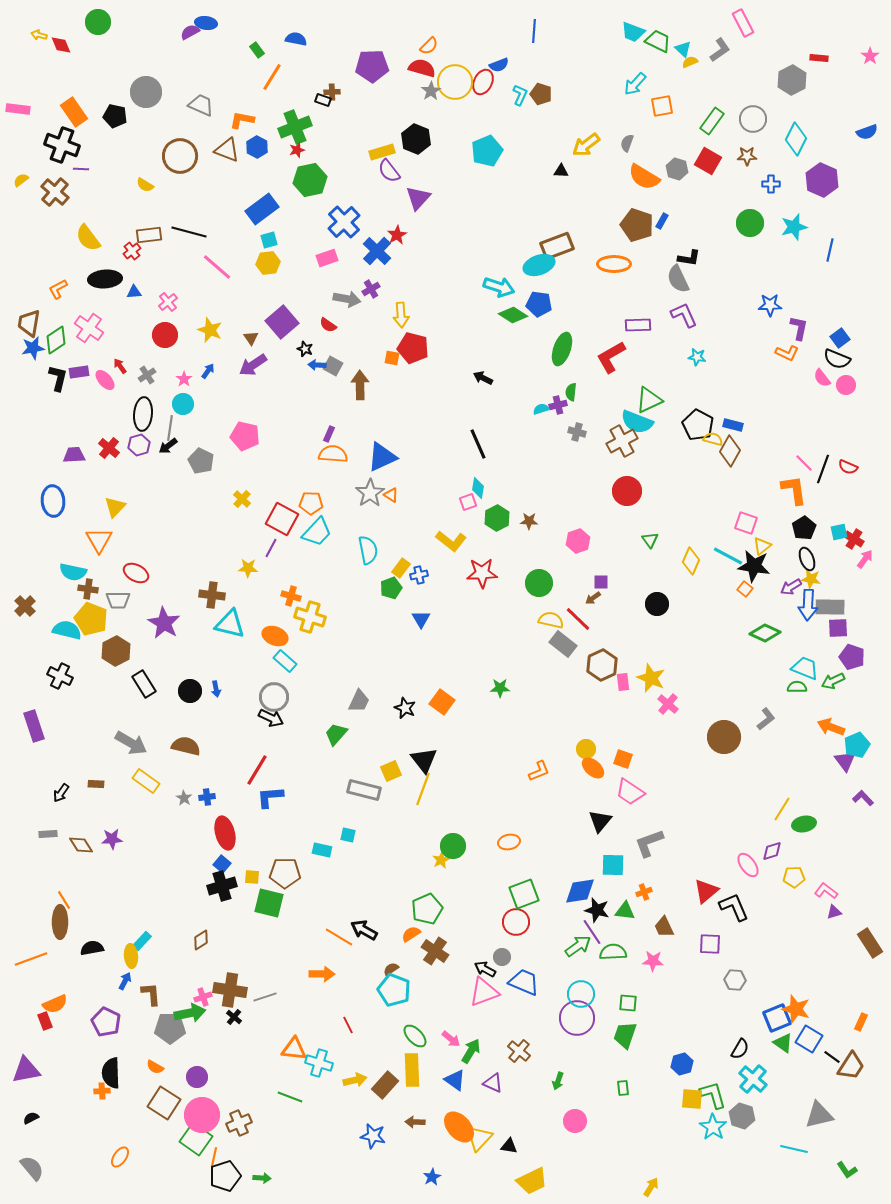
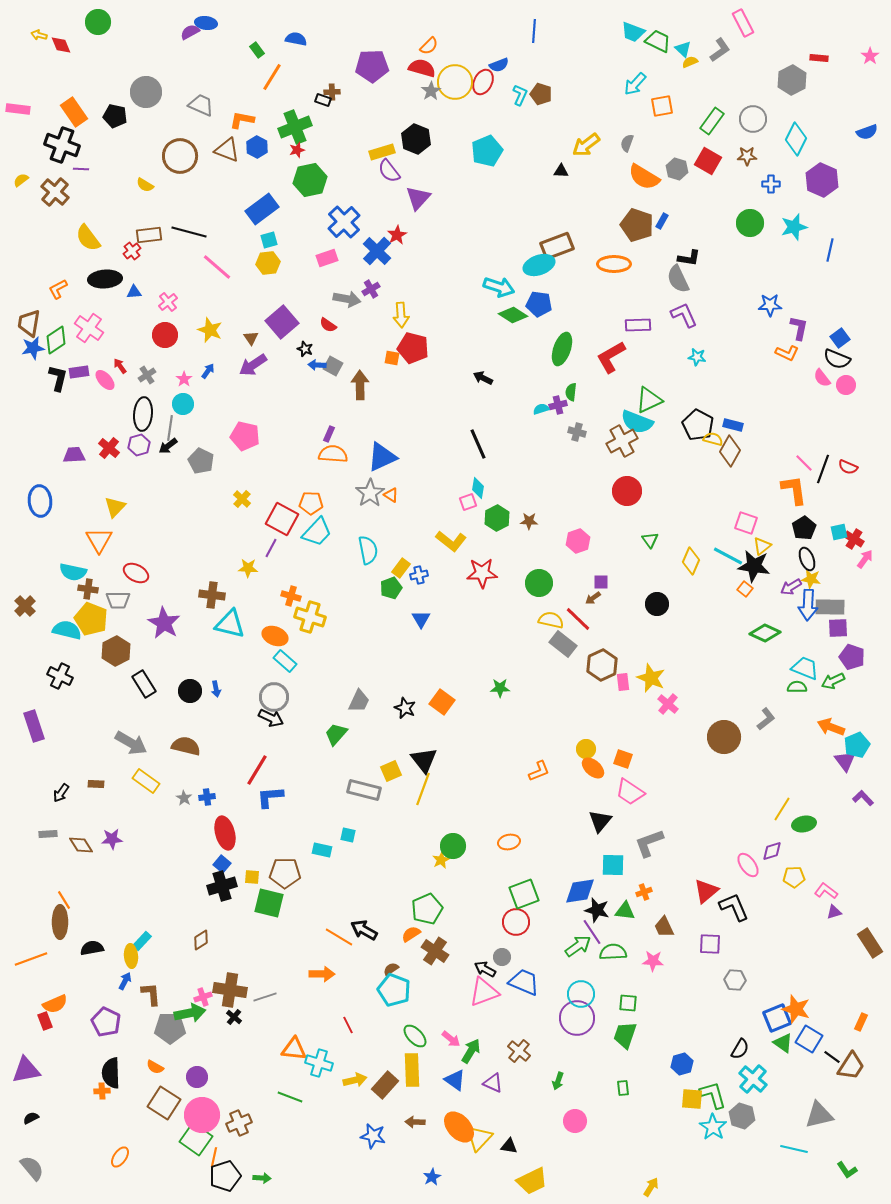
blue ellipse at (53, 501): moved 13 px left
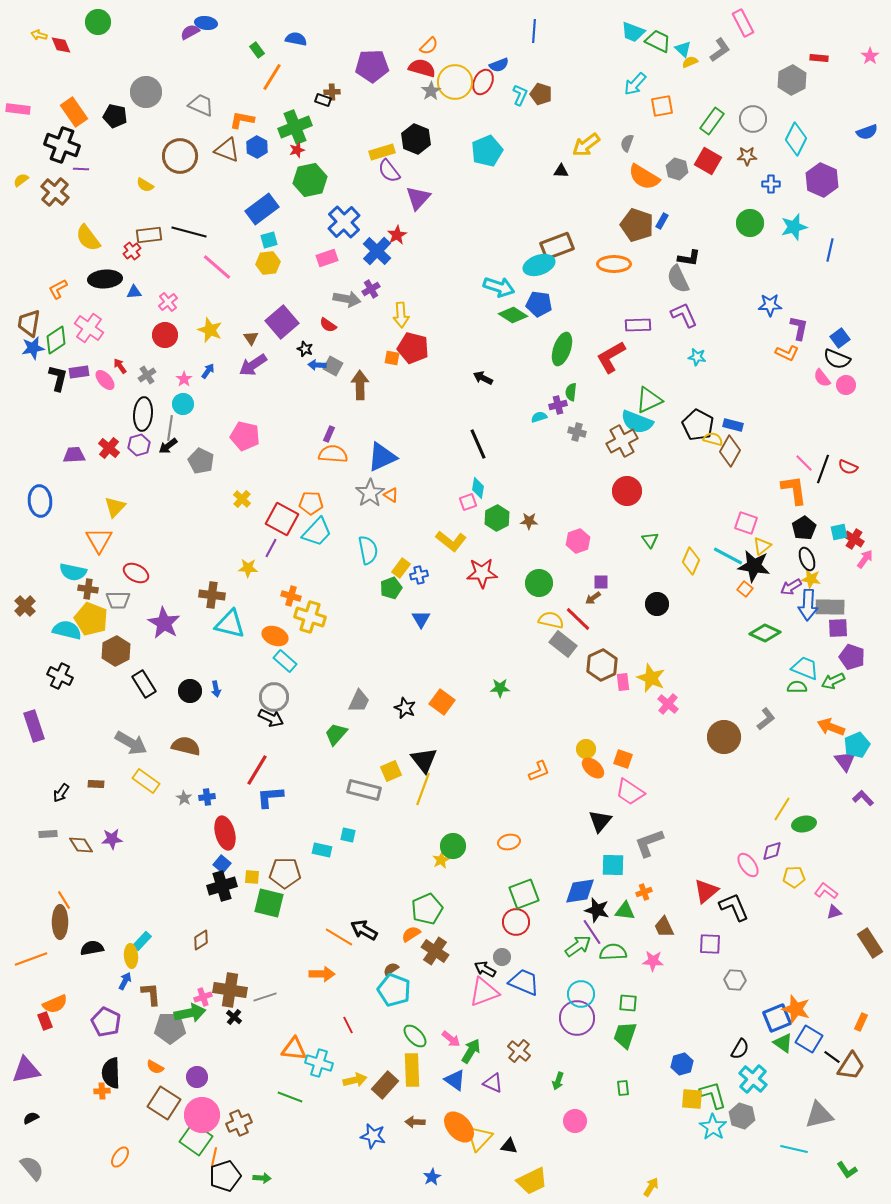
cyan semicircle at (541, 409): moved 2 px left, 8 px down
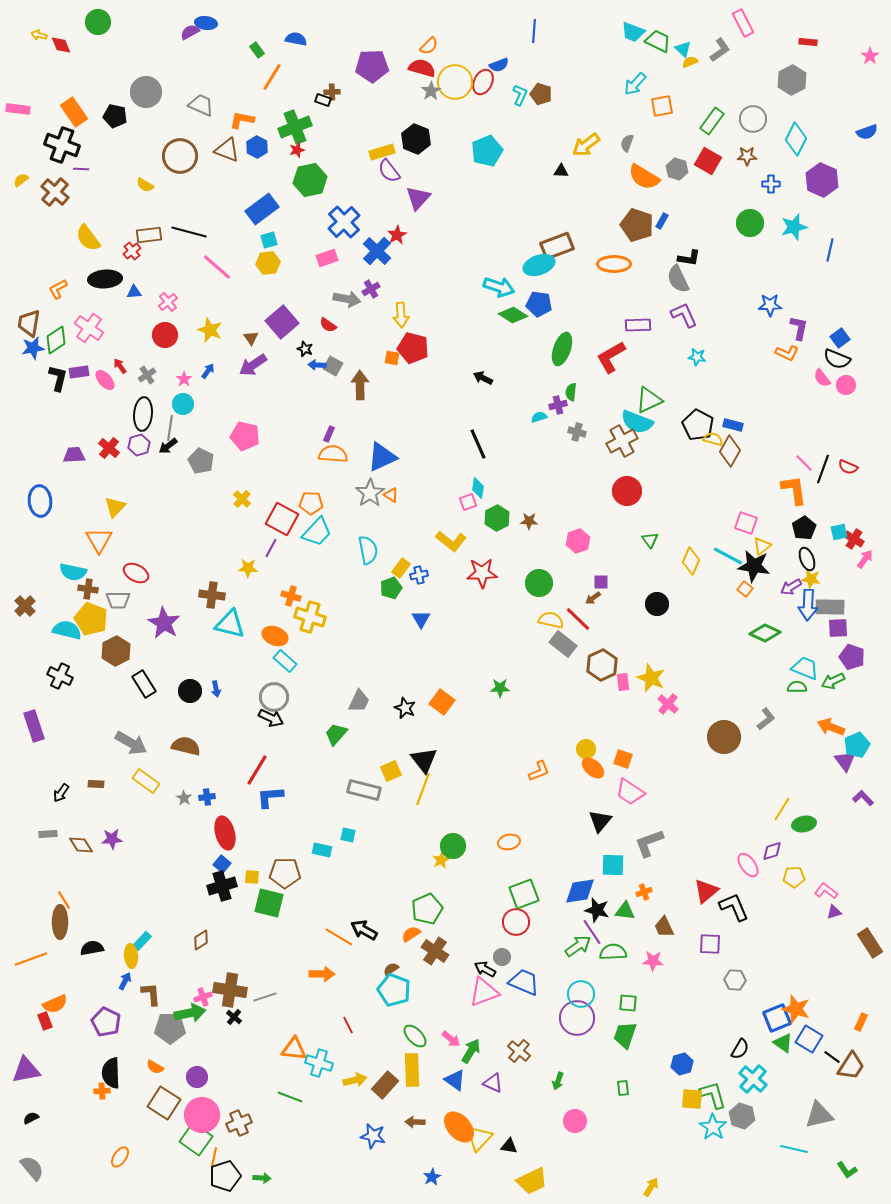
red rectangle at (819, 58): moved 11 px left, 16 px up
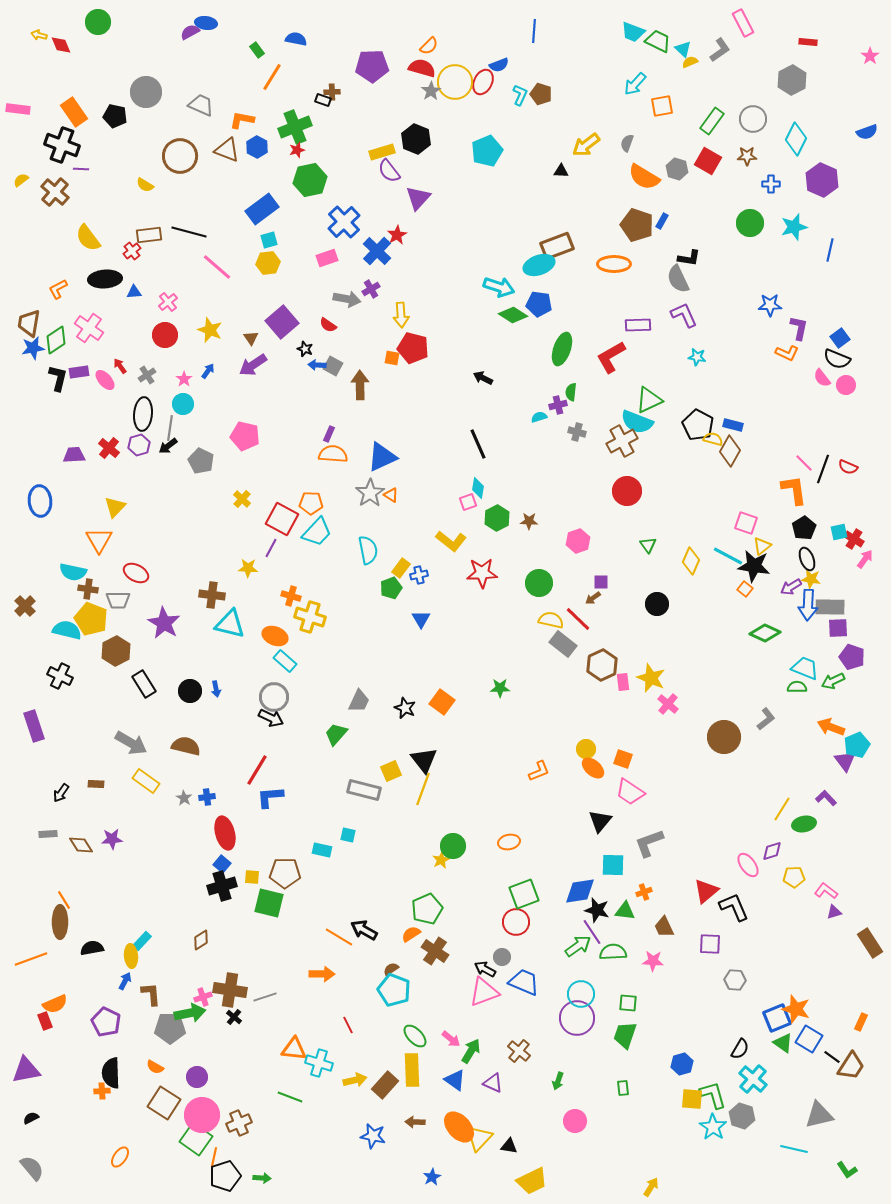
green triangle at (650, 540): moved 2 px left, 5 px down
purple L-shape at (863, 798): moved 37 px left
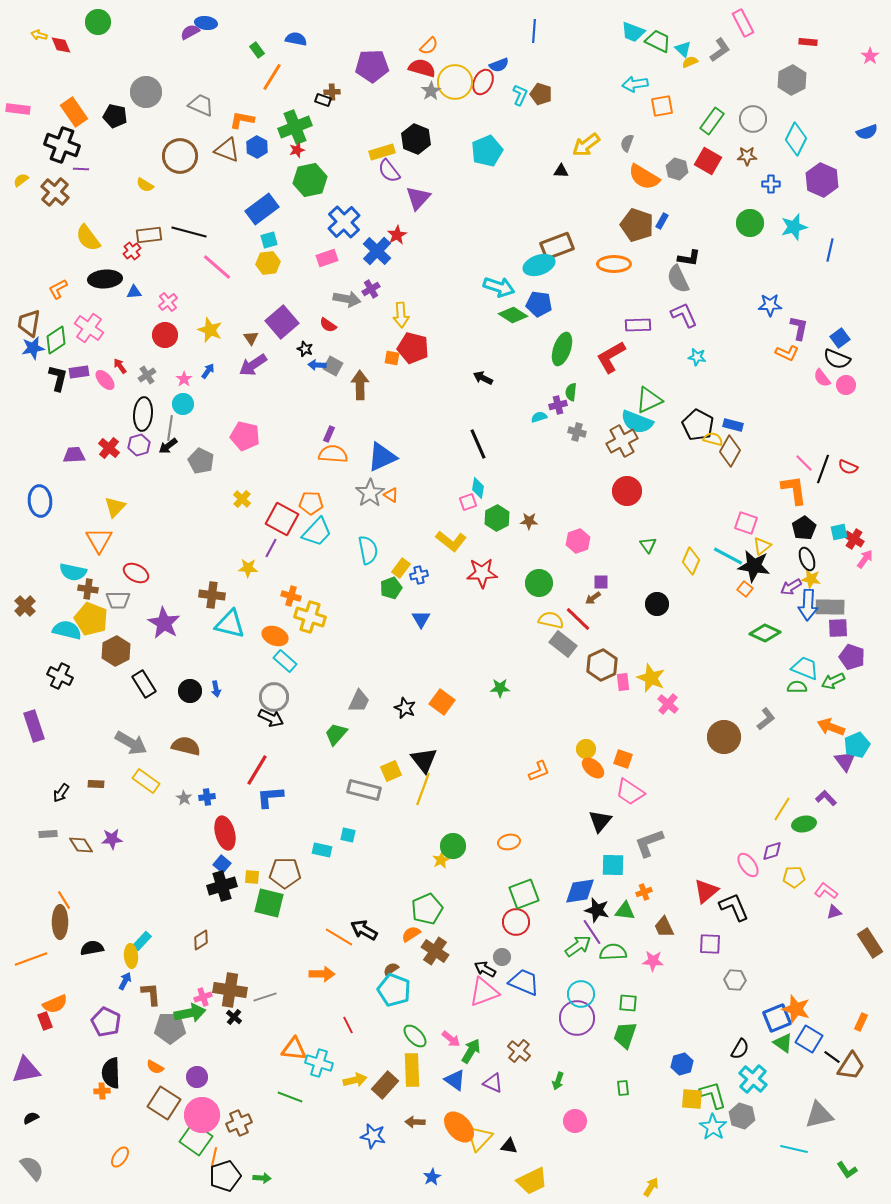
cyan arrow at (635, 84): rotated 40 degrees clockwise
